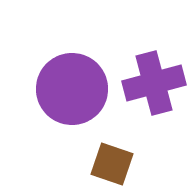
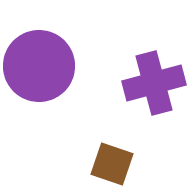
purple circle: moved 33 px left, 23 px up
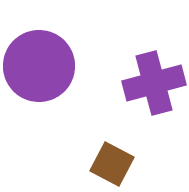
brown square: rotated 9 degrees clockwise
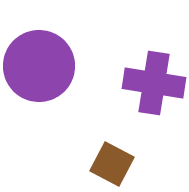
purple cross: rotated 24 degrees clockwise
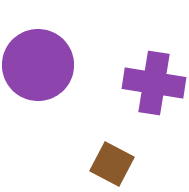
purple circle: moved 1 px left, 1 px up
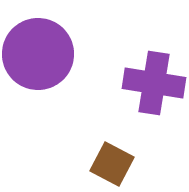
purple circle: moved 11 px up
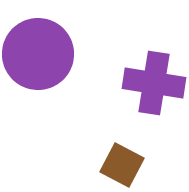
brown square: moved 10 px right, 1 px down
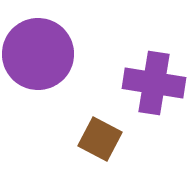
brown square: moved 22 px left, 26 px up
